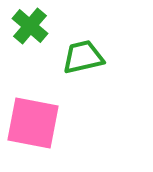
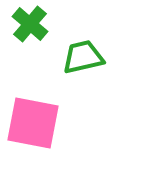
green cross: moved 2 px up
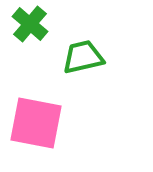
pink square: moved 3 px right
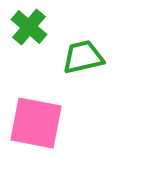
green cross: moved 1 px left, 3 px down
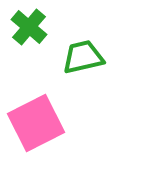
pink square: rotated 38 degrees counterclockwise
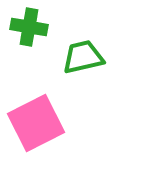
green cross: rotated 30 degrees counterclockwise
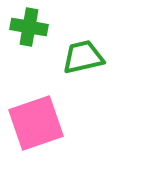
pink square: rotated 8 degrees clockwise
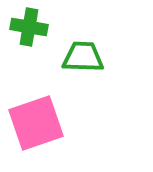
green trapezoid: rotated 15 degrees clockwise
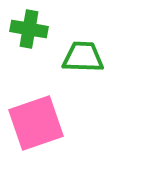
green cross: moved 2 px down
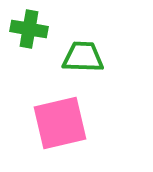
pink square: moved 24 px right; rotated 6 degrees clockwise
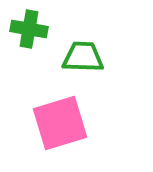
pink square: rotated 4 degrees counterclockwise
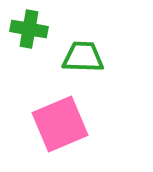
pink square: moved 1 px down; rotated 6 degrees counterclockwise
